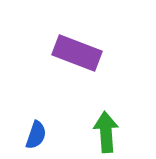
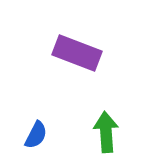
blue semicircle: rotated 8 degrees clockwise
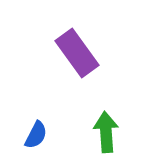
purple rectangle: rotated 33 degrees clockwise
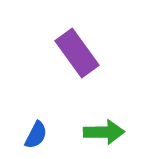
green arrow: moved 2 px left; rotated 93 degrees clockwise
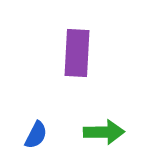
purple rectangle: rotated 39 degrees clockwise
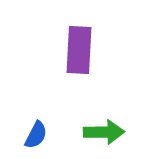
purple rectangle: moved 2 px right, 3 px up
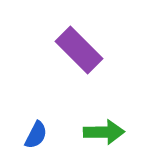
purple rectangle: rotated 48 degrees counterclockwise
